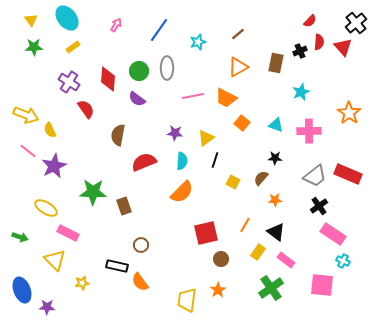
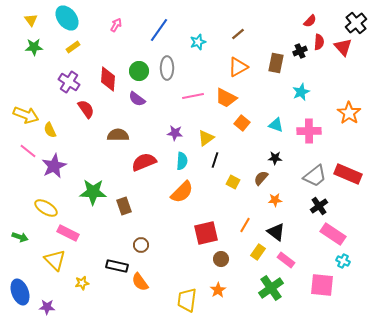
brown semicircle at (118, 135): rotated 80 degrees clockwise
blue ellipse at (22, 290): moved 2 px left, 2 px down
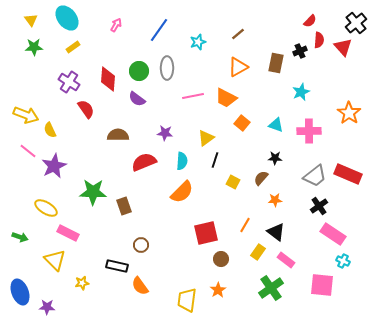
red semicircle at (319, 42): moved 2 px up
purple star at (175, 133): moved 10 px left
orange semicircle at (140, 282): moved 4 px down
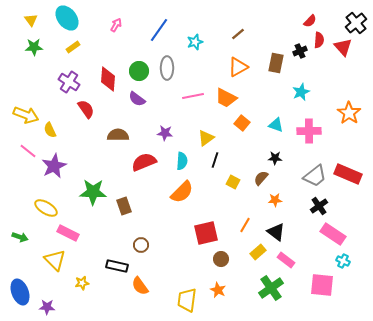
cyan star at (198, 42): moved 3 px left
yellow rectangle at (258, 252): rotated 14 degrees clockwise
orange star at (218, 290): rotated 14 degrees counterclockwise
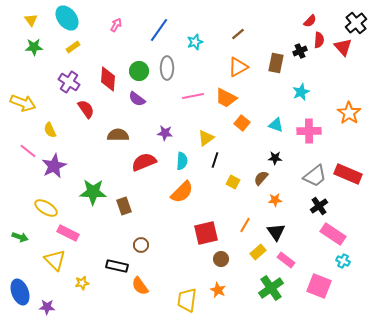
yellow arrow at (26, 115): moved 3 px left, 12 px up
black triangle at (276, 232): rotated 18 degrees clockwise
pink square at (322, 285): moved 3 px left, 1 px down; rotated 15 degrees clockwise
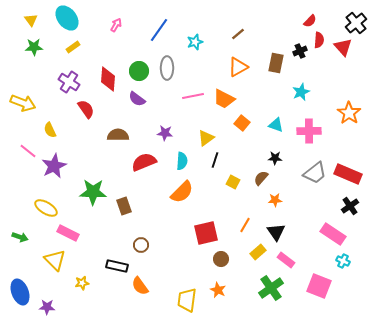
orange trapezoid at (226, 98): moved 2 px left, 1 px down
gray trapezoid at (315, 176): moved 3 px up
black cross at (319, 206): moved 31 px right
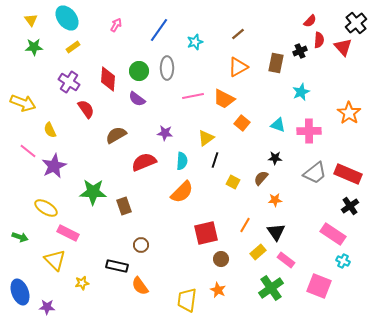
cyan triangle at (276, 125): moved 2 px right
brown semicircle at (118, 135): moved 2 px left; rotated 30 degrees counterclockwise
